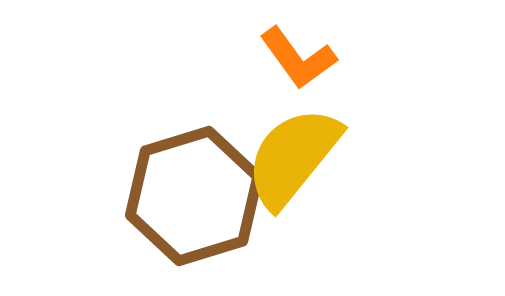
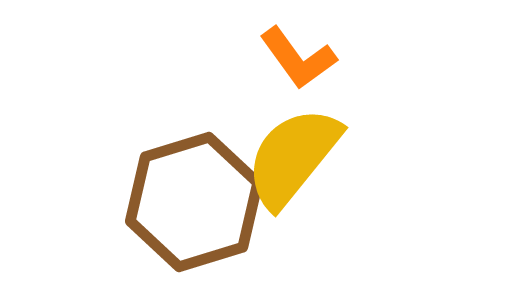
brown hexagon: moved 6 px down
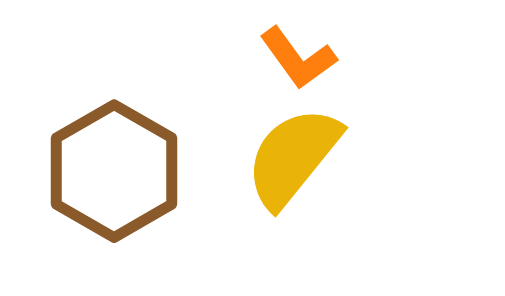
brown hexagon: moved 80 px left, 31 px up; rotated 13 degrees counterclockwise
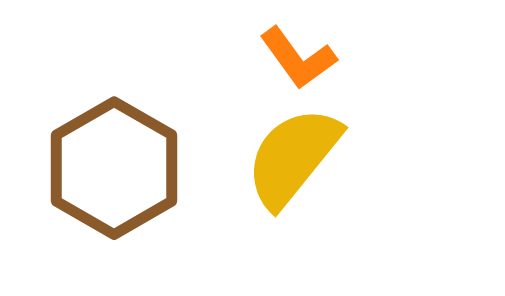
brown hexagon: moved 3 px up
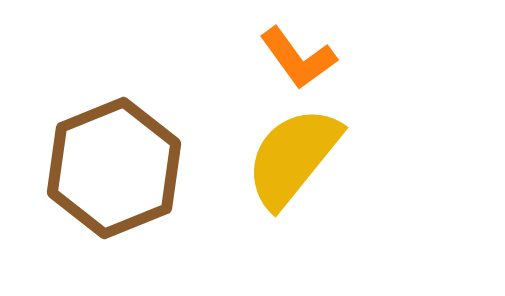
brown hexagon: rotated 8 degrees clockwise
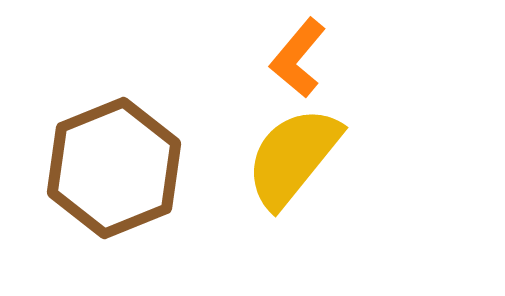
orange L-shape: rotated 76 degrees clockwise
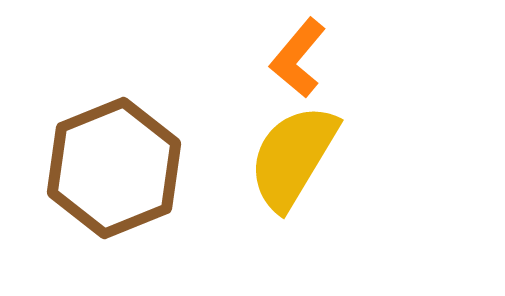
yellow semicircle: rotated 8 degrees counterclockwise
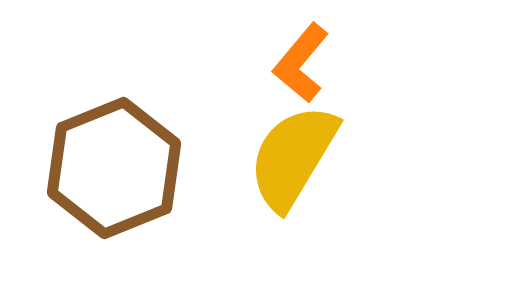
orange L-shape: moved 3 px right, 5 px down
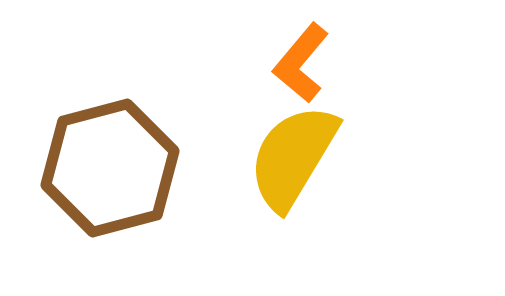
brown hexagon: moved 4 px left; rotated 7 degrees clockwise
